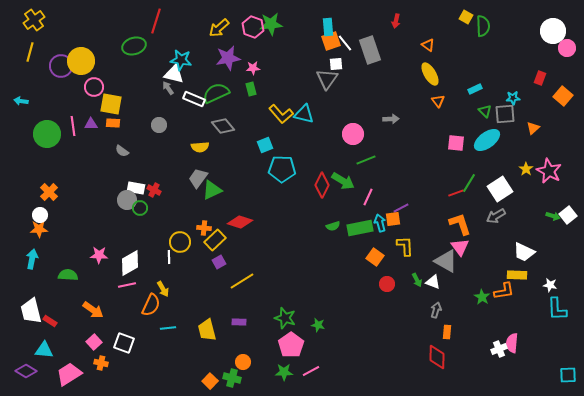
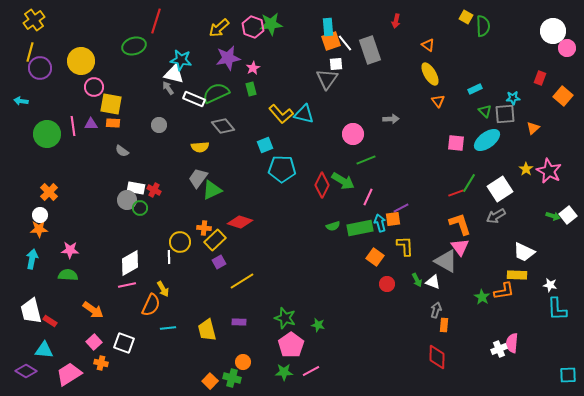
purple circle at (61, 66): moved 21 px left, 2 px down
pink star at (253, 68): rotated 24 degrees counterclockwise
pink star at (99, 255): moved 29 px left, 5 px up
orange rectangle at (447, 332): moved 3 px left, 7 px up
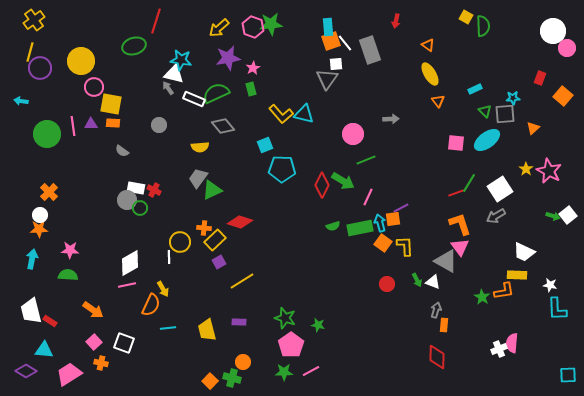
orange square at (375, 257): moved 8 px right, 14 px up
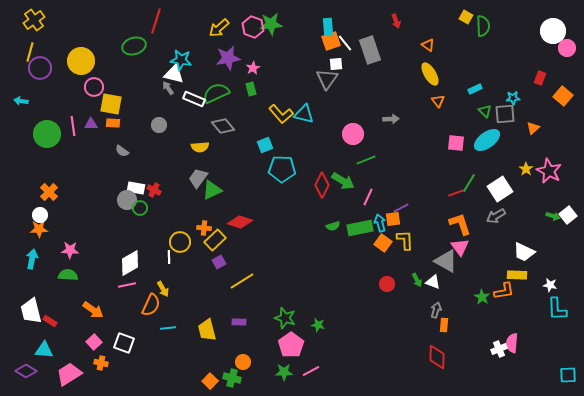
red arrow at (396, 21): rotated 32 degrees counterclockwise
yellow L-shape at (405, 246): moved 6 px up
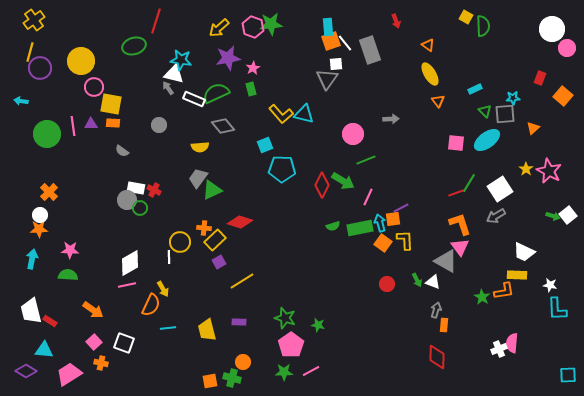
white circle at (553, 31): moved 1 px left, 2 px up
orange square at (210, 381): rotated 35 degrees clockwise
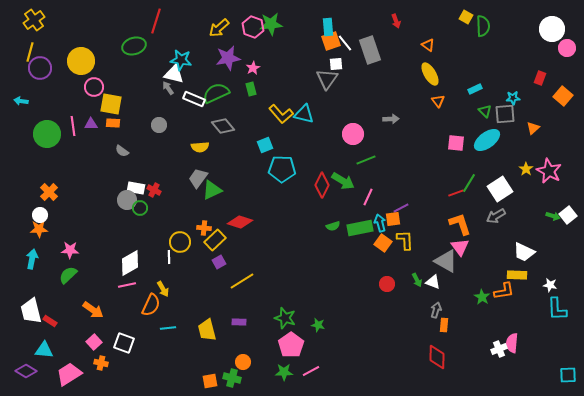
green semicircle at (68, 275): rotated 48 degrees counterclockwise
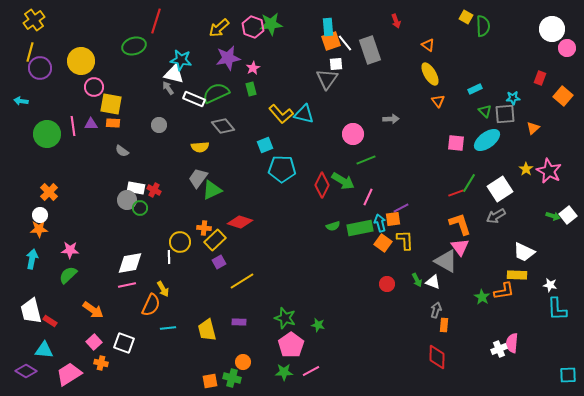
white diamond at (130, 263): rotated 20 degrees clockwise
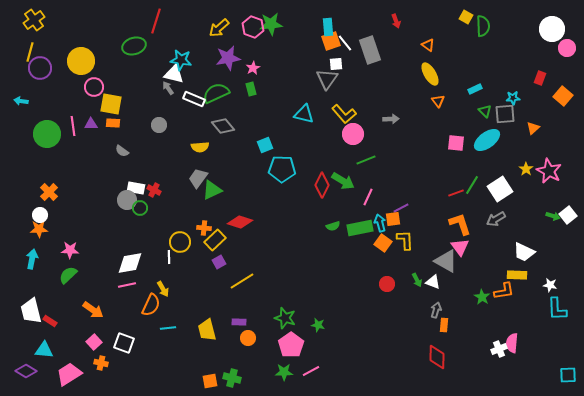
yellow L-shape at (281, 114): moved 63 px right
green line at (469, 183): moved 3 px right, 2 px down
gray arrow at (496, 216): moved 3 px down
orange circle at (243, 362): moved 5 px right, 24 px up
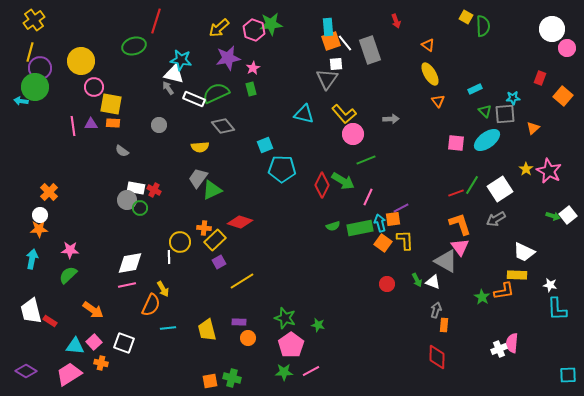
pink hexagon at (253, 27): moved 1 px right, 3 px down
green circle at (47, 134): moved 12 px left, 47 px up
cyan triangle at (44, 350): moved 31 px right, 4 px up
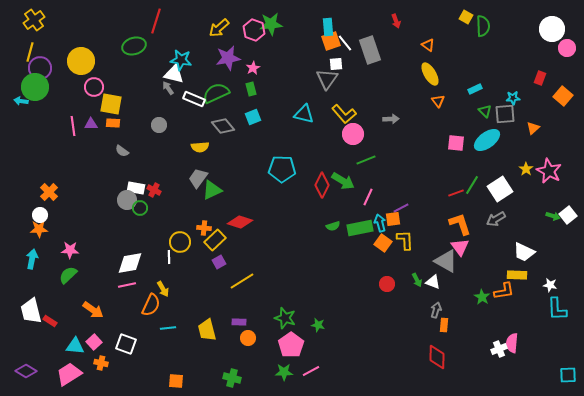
cyan square at (265, 145): moved 12 px left, 28 px up
white square at (124, 343): moved 2 px right, 1 px down
orange square at (210, 381): moved 34 px left; rotated 14 degrees clockwise
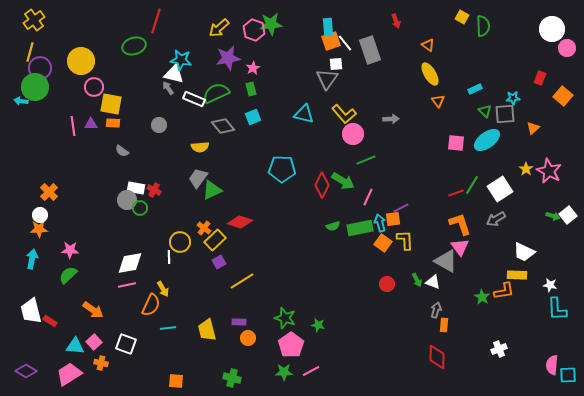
yellow square at (466, 17): moved 4 px left
orange cross at (204, 228): rotated 32 degrees clockwise
pink semicircle at (512, 343): moved 40 px right, 22 px down
